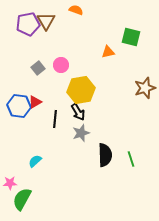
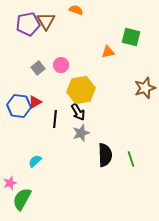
pink star: rotated 16 degrees counterclockwise
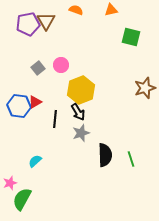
orange triangle: moved 3 px right, 42 px up
yellow hexagon: rotated 12 degrees counterclockwise
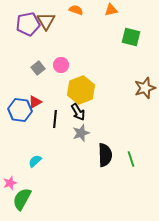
blue hexagon: moved 1 px right, 4 px down
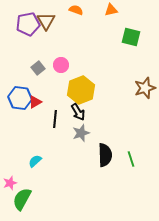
blue hexagon: moved 12 px up
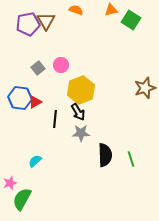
green square: moved 17 px up; rotated 18 degrees clockwise
gray star: rotated 18 degrees clockwise
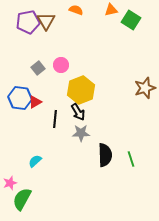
purple pentagon: moved 2 px up
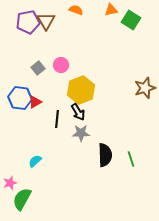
black line: moved 2 px right
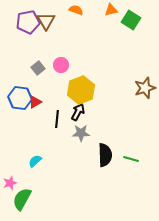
black arrow: rotated 120 degrees counterclockwise
green line: rotated 56 degrees counterclockwise
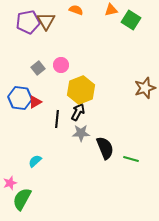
black semicircle: moved 7 px up; rotated 20 degrees counterclockwise
